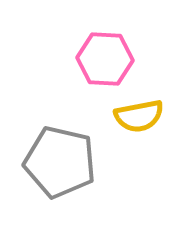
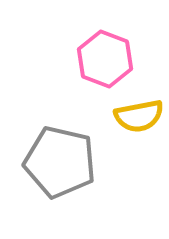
pink hexagon: rotated 18 degrees clockwise
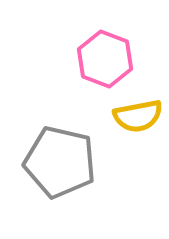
yellow semicircle: moved 1 px left
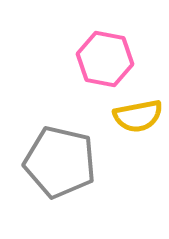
pink hexagon: rotated 10 degrees counterclockwise
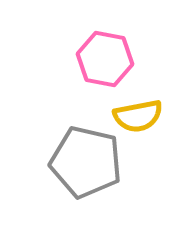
gray pentagon: moved 26 px right
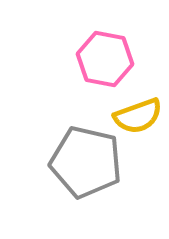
yellow semicircle: rotated 9 degrees counterclockwise
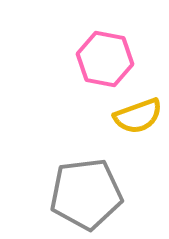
gray pentagon: moved 32 px down; rotated 20 degrees counterclockwise
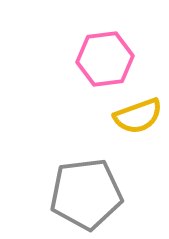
pink hexagon: rotated 18 degrees counterclockwise
